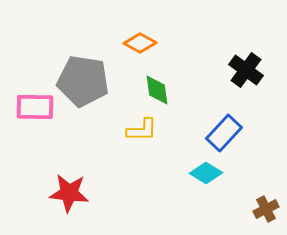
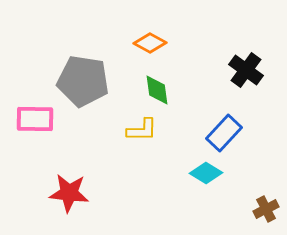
orange diamond: moved 10 px right
pink rectangle: moved 12 px down
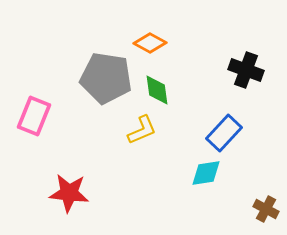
black cross: rotated 16 degrees counterclockwise
gray pentagon: moved 23 px right, 3 px up
pink rectangle: moved 1 px left, 3 px up; rotated 69 degrees counterclockwise
yellow L-shape: rotated 24 degrees counterclockwise
cyan diamond: rotated 40 degrees counterclockwise
brown cross: rotated 35 degrees counterclockwise
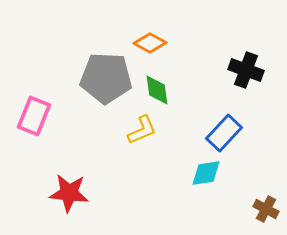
gray pentagon: rotated 6 degrees counterclockwise
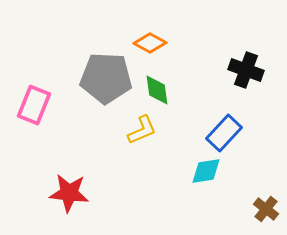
pink rectangle: moved 11 px up
cyan diamond: moved 2 px up
brown cross: rotated 10 degrees clockwise
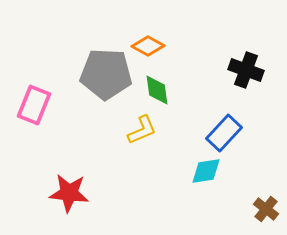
orange diamond: moved 2 px left, 3 px down
gray pentagon: moved 4 px up
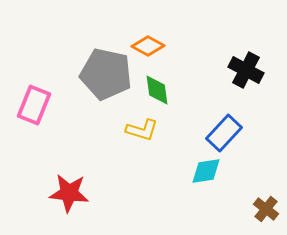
black cross: rotated 8 degrees clockwise
gray pentagon: rotated 9 degrees clockwise
yellow L-shape: rotated 40 degrees clockwise
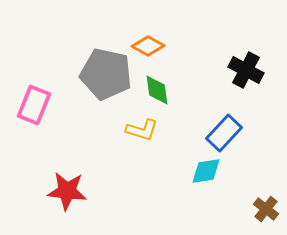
red star: moved 2 px left, 2 px up
